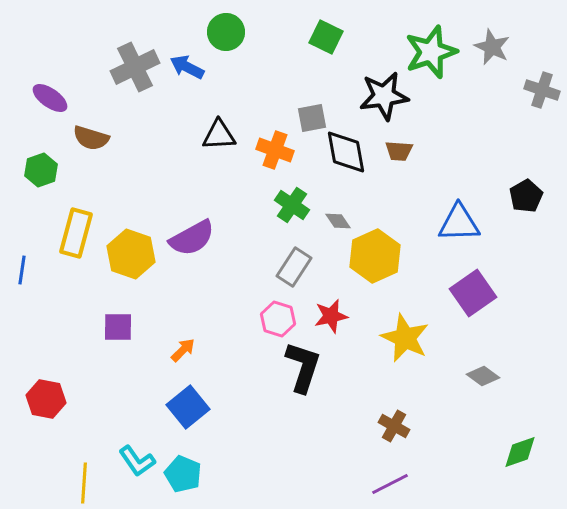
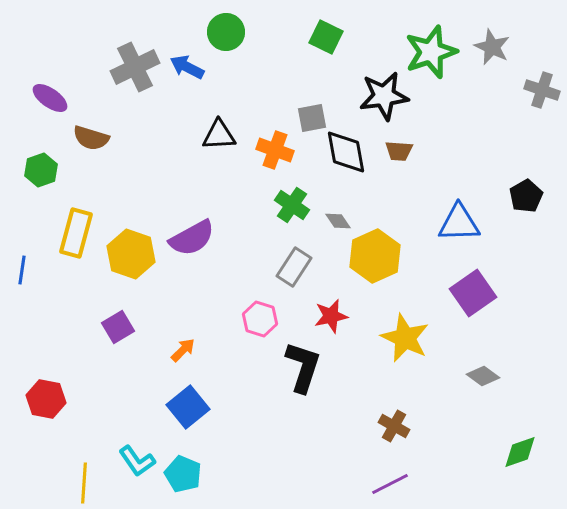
pink hexagon at (278, 319): moved 18 px left
purple square at (118, 327): rotated 32 degrees counterclockwise
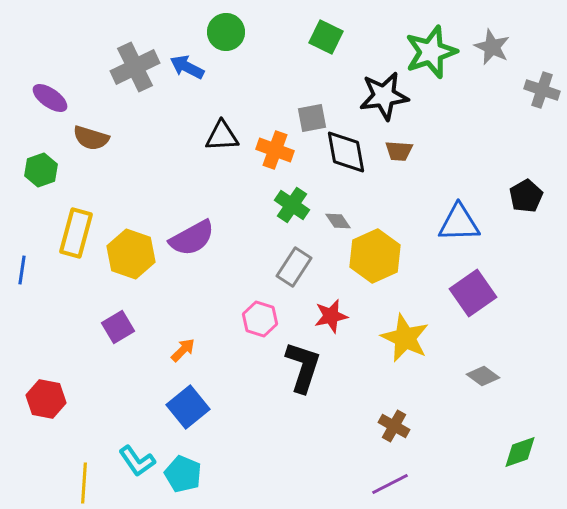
black triangle at (219, 135): moved 3 px right, 1 px down
